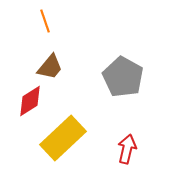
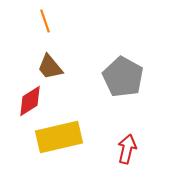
brown trapezoid: rotated 100 degrees clockwise
yellow rectangle: moved 4 px left, 1 px up; rotated 30 degrees clockwise
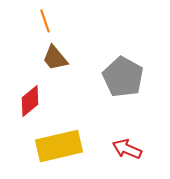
brown trapezoid: moved 5 px right, 9 px up
red diamond: rotated 8 degrees counterclockwise
yellow rectangle: moved 9 px down
red arrow: rotated 80 degrees counterclockwise
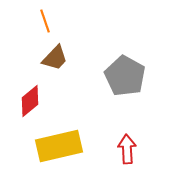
brown trapezoid: rotated 96 degrees counterclockwise
gray pentagon: moved 2 px right, 1 px up
red arrow: rotated 64 degrees clockwise
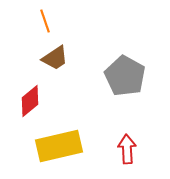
brown trapezoid: rotated 12 degrees clockwise
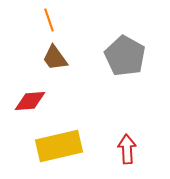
orange line: moved 4 px right, 1 px up
brown trapezoid: rotated 88 degrees clockwise
gray pentagon: moved 20 px up
red diamond: rotated 36 degrees clockwise
